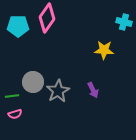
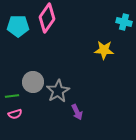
purple arrow: moved 16 px left, 22 px down
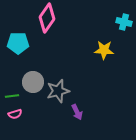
cyan pentagon: moved 17 px down
gray star: rotated 15 degrees clockwise
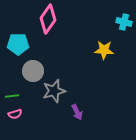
pink diamond: moved 1 px right, 1 px down
cyan pentagon: moved 1 px down
gray circle: moved 11 px up
gray star: moved 4 px left
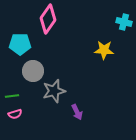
cyan pentagon: moved 2 px right
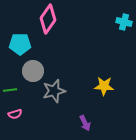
yellow star: moved 36 px down
green line: moved 2 px left, 6 px up
purple arrow: moved 8 px right, 11 px down
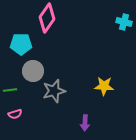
pink diamond: moved 1 px left, 1 px up
cyan pentagon: moved 1 px right
purple arrow: rotated 28 degrees clockwise
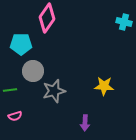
pink semicircle: moved 2 px down
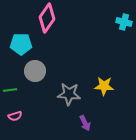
gray circle: moved 2 px right
gray star: moved 15 px right, 3 px down; rotated 20 degrees clockwise
purple arrow: rotated 28 degrees counterclockwise
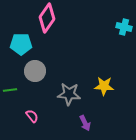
cyan cross: moved 5 px down
pink semicircle: moved 17 px right; rotated 112 degrees counterclockwise
